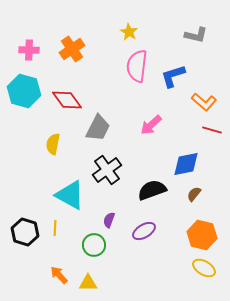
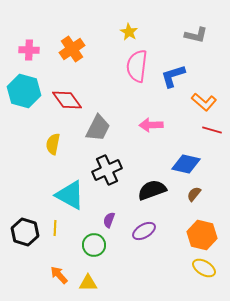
pink arrow: rotated 40 degrees clockwise
blue diamond: rotated 24 degrees clockwise
black cross: rotated 12 degrees clockwise
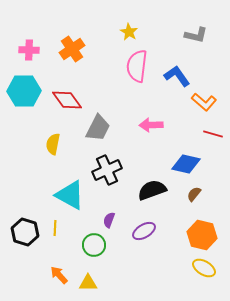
blue L-shape: moved 4 px right; rotated 72 degrees clockwise
cyan hexagon: rotated 16 degrees counterclockwise
red line: moved 1 px right, 4 px down
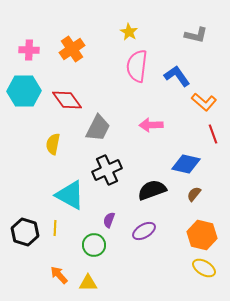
red line: rotated 54 degrees clockwise
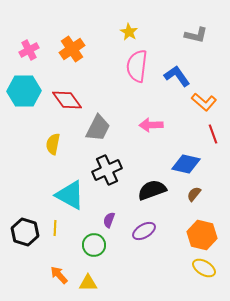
pink cross: rotated 30 degrees counterclockwise
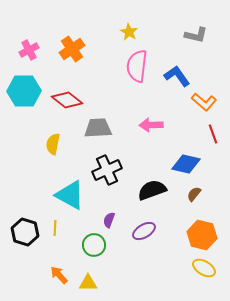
red diamond: rotated 16 degrees counterclockwise
gray trapezoid: rotated 120 degrees counterclockwise
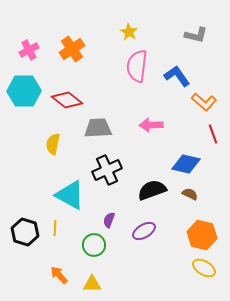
brown semicircle: moved 4 px left; rotated 77 degrees clockwise
yellow triangle: moved 4 px right, 1 px down
